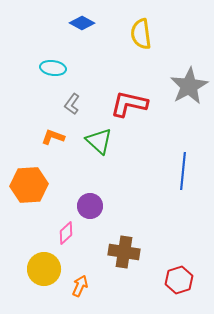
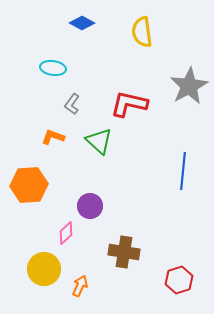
yellow semicircle: moved 1 px right, 2 px up
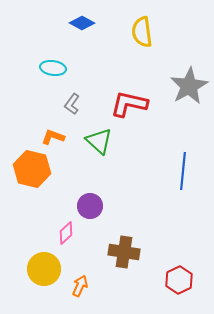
orange hexagon: moved 3 px right, 16 px up; rotated 18 degrees clockwise
red hexagon: rotated 8 degrees counterclockwise
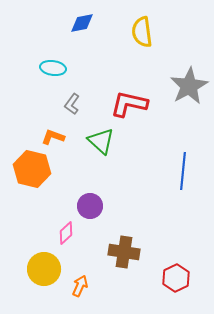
blue diamond: rotated 40 degrees counterclockwise
green triangle: moved 2 px right
red hexagon: moved 3 px left, 2 px up
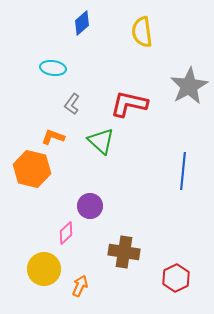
blue diamond: rotated 30 degrees counterclockwise
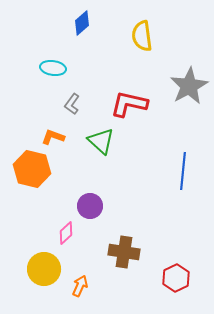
yellow semicircle: moved 4 px down
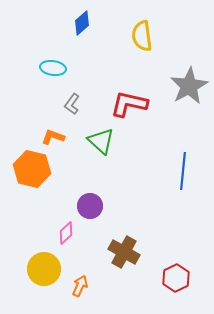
brown cross: rotated 20 degrees clockwise
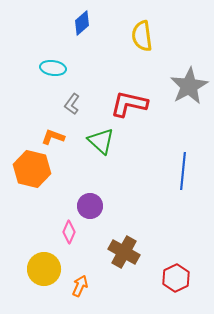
pink diamond: moved 3 px right, 1 px up; rotated 25 degrees counterclockwise
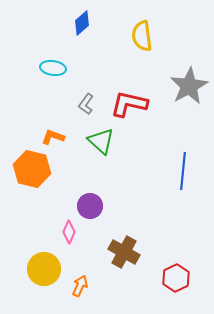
gray L-shape: moved 14 px right
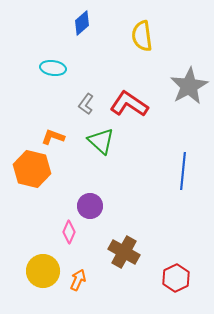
red L-shape: rotated 21 degrees clockwise
yellow circle: moved 1 px left, 2 px down
orange arrow: moved 2 px left, 6 px up
